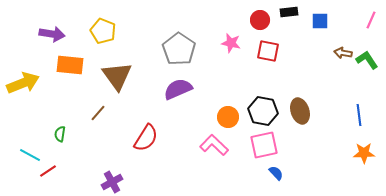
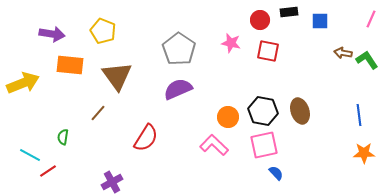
pink line: moved 1 px up
green semicircle: moved 3 px right, 3 px down
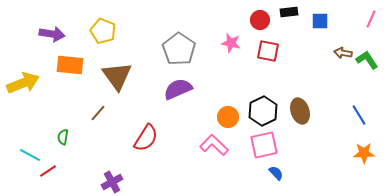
black hexagon: rotated 24 degrees clockwise
blue line: rotated 25 degrees counterclockwise
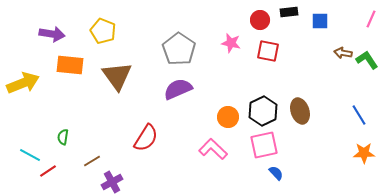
brown line: moved 6 px left, 48 px down; rotated 18 degrees clockwise
pink L-shape: moved 1 px left, 4 px down
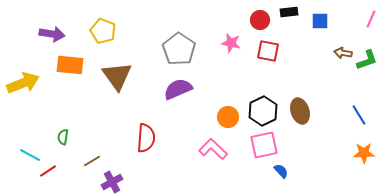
green L-shape: rotated 105 degrees clockwise
red semicircle: rotated 28 degrees counterclockwise
blue semicircle: moved 5 px right, 2 px up
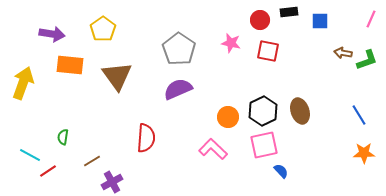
yellow pentagon: moved 2 px up; rotated 15 degrees clockwise
yellow arrow: rotated 48 degrees counterclockwise
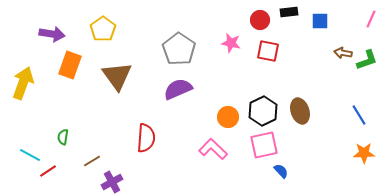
orange rectangle: rotated 76 degrees counterclockwise
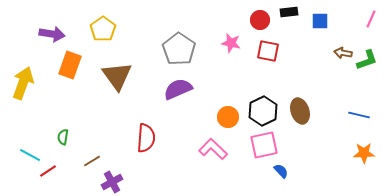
blue line: rotated 45 degrees counterclockwise
